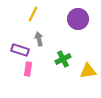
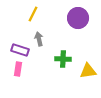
purple circle: moved 1 px up
green cross: rotated 28 degrees clockwise
pink rectangle: moved 10 px left
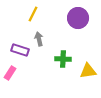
pink rectangle: moved 8 px left, 4 px down; rotated 24 degrees clockwise
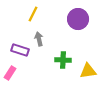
purple circle: moved 1 px down
green cross: moved 1 px down
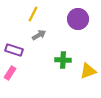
gray arrow: moved 4 px up; rotated 72 degrees clockwise
purple rectangle: moved 6 px left
yellow triangle: rotated 12 degrees counterclockwise
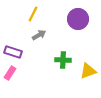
purple rectangle: moved 1 px left, 2 px down
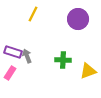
gray arrow: moved 12 px left, 21 px down; rotated 80 degrees counterclockwise
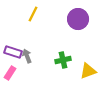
green cross: rotated 14 degrees counterclockwise
